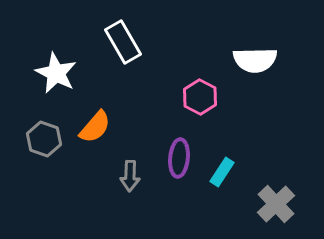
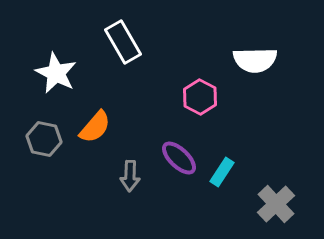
gray hexagon: rotated 8 degrees counterclockwise
purple ellipse: rotated 51 degrees counterclockwise
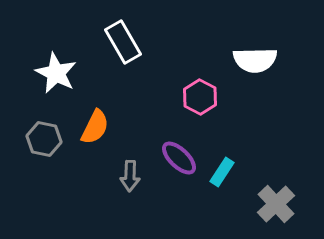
orange semicircle: rotated 15 degrees counterclockwise
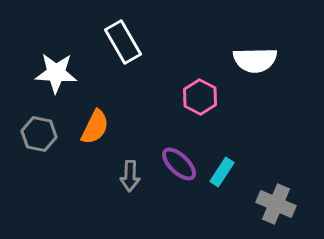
white star: rotated 24 degrees counterclockwise
gray hexagon: moved 5 px left, 5 px up
purple ellipse: moved 6 px down
gray cross: rotated 24 degrees counterclockwise
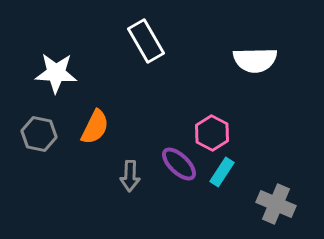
white rectangle: moved 23 px right, 1 px up
pink hexagon: moved 12 px right, 36 px down
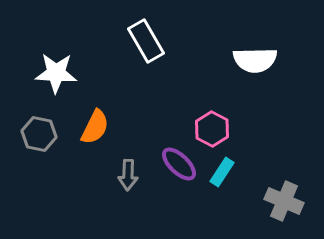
pink hexagon: moved 4 px up
gray arrow: moved 2 px left, 1 px up
gray cross: moved 8 px right, 3 px up
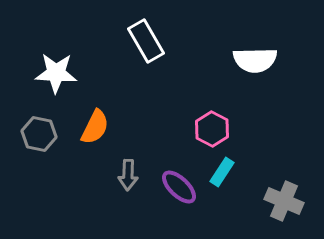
purple ellipse: moved 23 px down
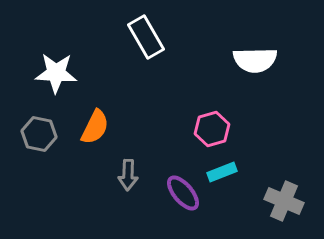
white rectangle: moved 4 px up
pink hexagon: rotated 16 degrees clockwise
cyan rectangle: rotated 36 degrees clockwise
purple ellipse: moved 4 px right, 6 px down; rotated 6 degrees clockwise
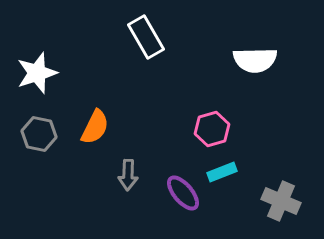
white star: moved 19 px left; rotated 21 degrees counterclockwise
gray cross: moved 3 px left
